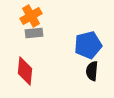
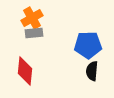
orange cross: moved 1 px right, 2 px down
blue pentagon: rotated 12 degrees clockwise
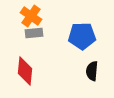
orange cross: moved 1 px left, 2 px up; rotated 25 degrees counterclockwise
blue pentagon: moved 6 px left, 9 px up
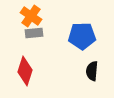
red diamond: rotated 12 degrees clockwise
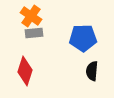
blue pentagon: moved 1 px right, 2 px down
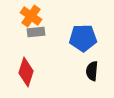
gray rectangle: moved 2 px right, 1 px up
red diamond: moved 1 px right, 1 px down
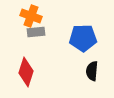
orange cross: rotated 15 degrees counterclockwise
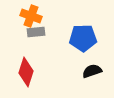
black semicircle: rotated 66 degrees clockwise
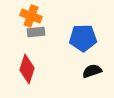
red diamond: moved 1 px right, 3 px up
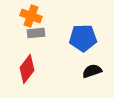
gray rectangle: moved 1 px down
red diamond: rotated 20 degrees clockwise
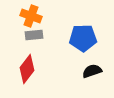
gray rectangle: moved 2 px left, 2 px down
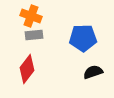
black semicircle: moved 1 px right, 1 px down
